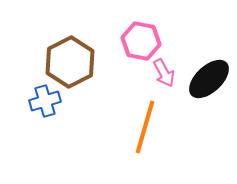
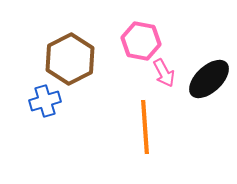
brown hexagon: moved 3 px up
orange line: rotated 20 degrees counterclockwise
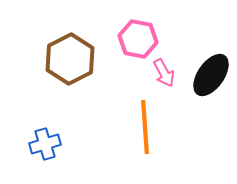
pink hexagon: moved 3 px left, 2 px up
black ellipse: moved 2 px right, 4 px up; rotated 12 degrees counterclockwise
blue cross: moved 43 px down
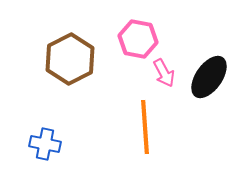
black ellipse: moved 2 px left, 2 px down
blue cross: rotated 28 degrees clockwise
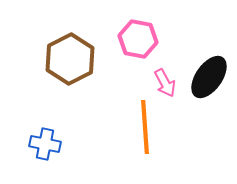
pink arrow: moved 1 px right, 10 px down
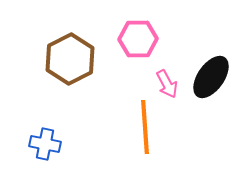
pink hexagon: rotated 12 degrees counterclockwise
black ellipse: moved 2 px right
pink arrow: moved 2 px right, 1 px down
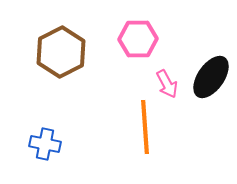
brown hexagon: moved 9 px left, 7 px up
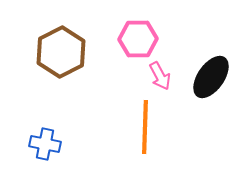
pink arrow: moved 7 px left, 8 px up
orange line: rotated 6 degrees clockwise
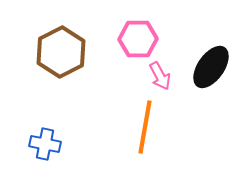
black ellipse: moved 10 px up
orange line: rotated 8 degrees clockwise
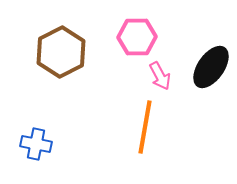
pink hexagon: moved 1 px left, 2 px up
blue cross: moved 9 px left
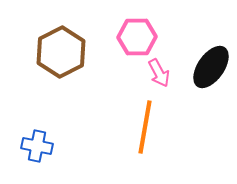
pink arrow: moved 1 px left, 3 px up
blue cross: moved 1 px right, 2 px down
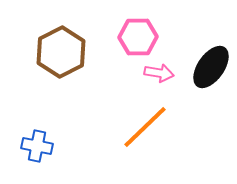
pink hexagon: moved 1 px right
pink arrow: rotated 52 degrees counterclockwise
orange line: rotated 36 degrees clockwise
